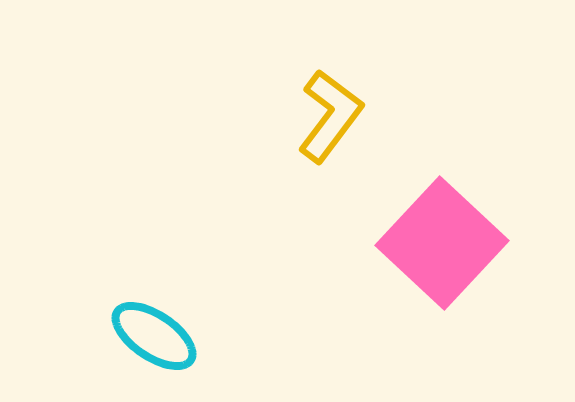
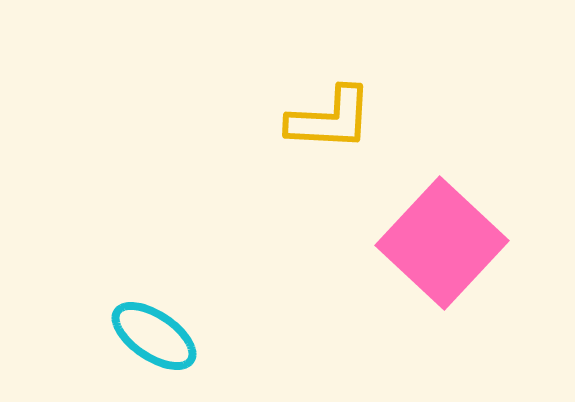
yellow L-shape: moved 3 px down; rotated 56 degrees clockwise
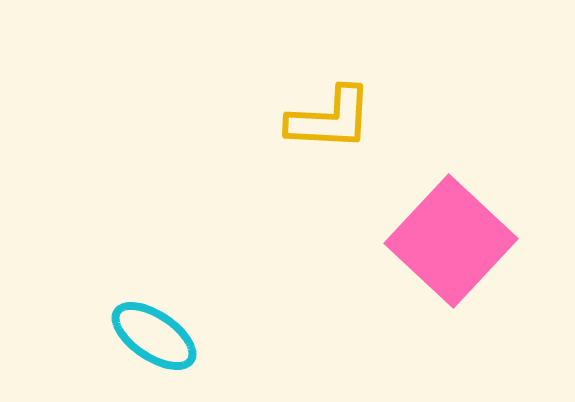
pink square: moved 9 px right, 2 px up
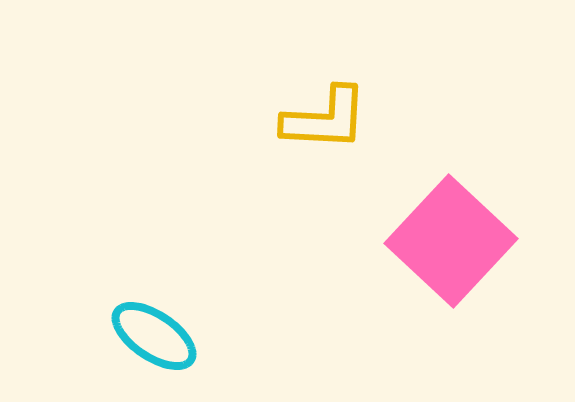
yellow L-shape: moved 5 px left
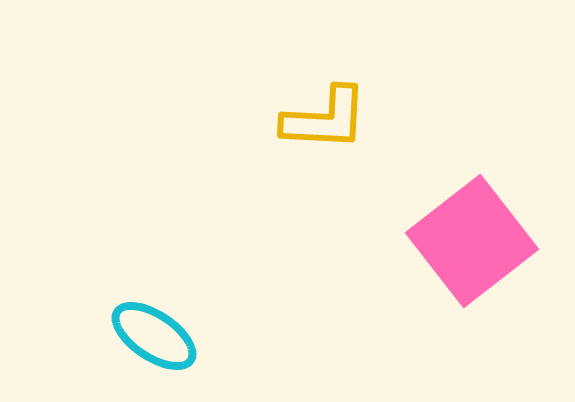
pink square: moved 21 px right; rotated 9 degrees clockwise
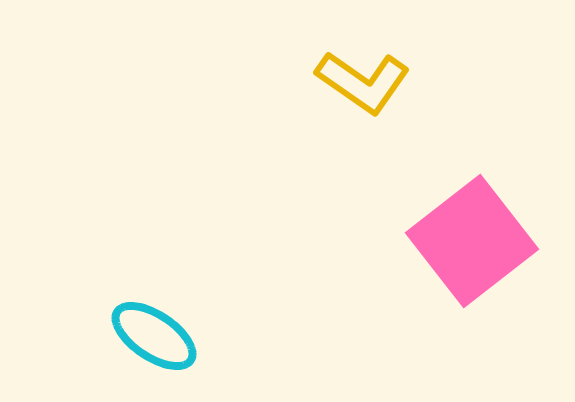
yellow L-shape: moved 38 px right, 37 px up; rotated 32 degrees clockwise
